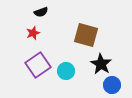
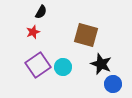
black semicircle: rotated 40 degrees counterclockwise
red star: moved 1 px up
black star: rotated 10 degrees counterclockwise
cyan circle: moved 3 px left, 4 px up
blue circle: moved 1 px right, 1 px up
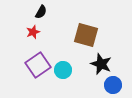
cyan circle: moved 3 px down
blue circle: moved 1 px down
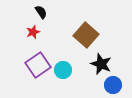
black semicircle: rotated 64 degrees counterclockwise
brown square: rotated 25 degrees clockwise
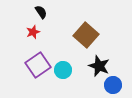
black star: moved 2 px left, 2 px down
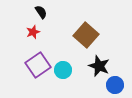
blue circle: moved 2 px right
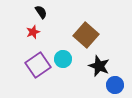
cyan circle: moved 11 px up
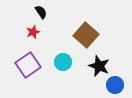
cyan circle: moved 3 px down
purple square: moved 10 px left
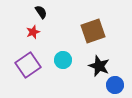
brown square: moved 7 px right, 4 px up; rotated 30 degrees clockwise
cyan circle: moved 2 px up
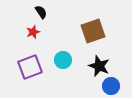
purple square: moved 2 px right, 2 px down; rotated 15 degrees clockwise
blue circle: moved 4 px left, 1 px down
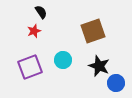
red star: moved 1 px right, 1 px up
blue circle: moved 5 px right, 3 px up
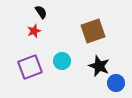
cyan circle: moved 1 px left, 1 px down
